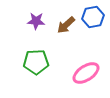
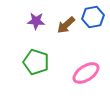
green pentagon: rotated 20 degrees clockwise
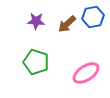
brown arrow: moved 1 px right, 1 px up
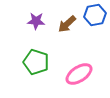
blue hexagon: moved 2 px right, 2 px up
pink ellipse: moved 7 px left, 1 px down
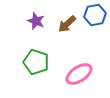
purple star: rotated 18 degrees clockwise
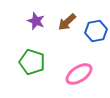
blue hexagon: moved 1 px right, 16 px down
brown arrow: moved 2 px up
green pentagon: moved 4 px left
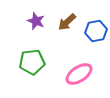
green pentagon: rotated 25 degrees counterclockwise
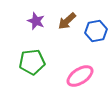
brown arrow: moved 1 px up
pink ellipse: moved 1 px right, 2 px down
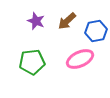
pink ellipse: moved 17 px up; rotated 8 degrees clockwise
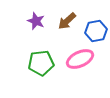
green pentagon: moved 9 px right, 1 px down
